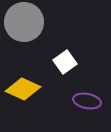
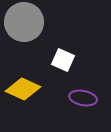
white square: moved 2 px left, 2 px up; rotated 30 degrees counterclockwise
purple ellipse: moved 4 px left, 3 px up
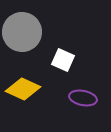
gray circle: moved 2 px left, 10 px down
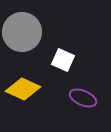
purple ellipse: rotated 12 degrees clockwise
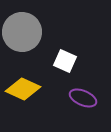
white square: moved 2 px right, 1 px down
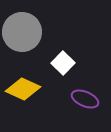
white square: moved 2 px left, 2 px down; rotated 20 degrees clockwise
purple ellipse: moved 2 px right, 1 px down
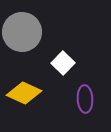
yellow diamond: moved 1 px right, 4 px down
purple ellipse: rotated 64 degrees clockwise
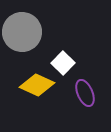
yellow diamond: moved 13 px right, 8 px up
purple ellipse: moved 6 px up; rotated 20 degrees counterclockwise
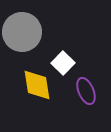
yellow diamond: rotated 56 degrees clockwise
purple ellipse: moved 1 px right, 2 px up
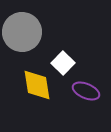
purple ellipse: rotated 44 degrees counterclockwise
